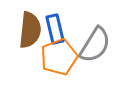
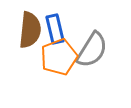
gray semicircle: moved 3 px left, 5 px down
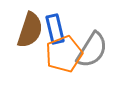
brown semicircle: rotated 12 degrees clockwise
orange pentagon: moved 5 px right, 3 px up
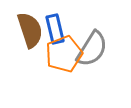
brown semicircle: rotated 36 degrees counterclockwise
gray semicircle: moved 1 px up
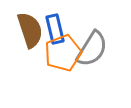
orange pentagon: moved 1 px left, 1 px up
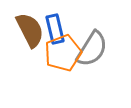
brown semicircle: rotated 9 degrees counterclockwise
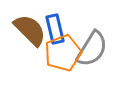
brown semicircle: rotated 18 degrees counterclockwise
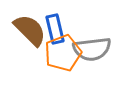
gray semicircle: rotated 51 degrees clockwise
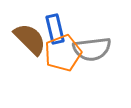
brown semicircle: moved 9 px down
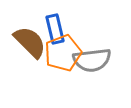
brown semicircle: moved 3 px down
gray semicircle: moved 11 px down
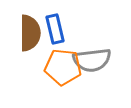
brown semicircle: moved 9 px up; rotated 45 degrees clockwise
orange pentagon: moved 14 px down; rotated 27 degrees clockwise
